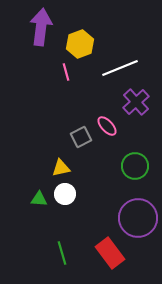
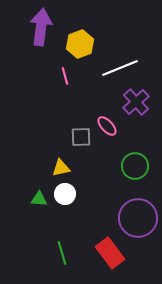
pink line: moved 1 px left, 4 px down
gray square: rotated 25 degrees clockwise
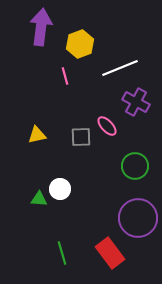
purple cross: rotated 20 degrees counterclockwise
yellow triangle: moved 24 px left, 33 px up
white circle: moved 5 px left, 5 px up
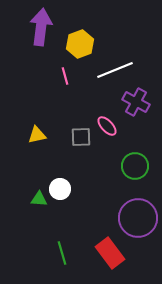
white line: moved 5 px left, 2 px down
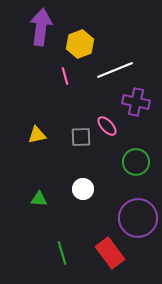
purple cross: rotated 16 degrees counterclockwise
green circle: moved 1 px right, 4 px up
white circle: moved 23 px right
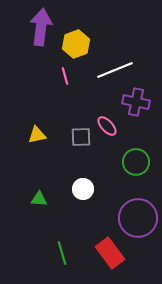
yellow hexagon: moved 4 px left
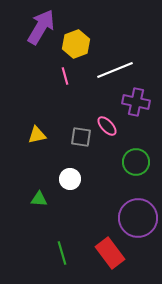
purple arrow: rotated 24 degrees clockwise
gray square: rotated 10 degrees clockwise
white circle: moved 13 px left, 10 px up
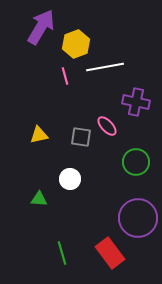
white line: moved 10 px left, 3 px up; rotated 12 degrees clockwise
yellow triangle: moved 2 px right
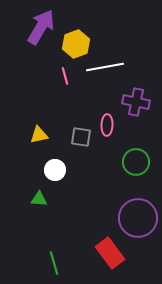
pink ellipse: moved 1 px up; rotated 45 degrees clockwise
white circle: moved 15 px left, 9 px up
green line: moved 8 px left, 10 px down
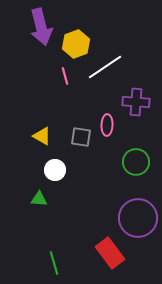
purple arrow: rotated 135 degrees clockwise
white line: rotated 24 degrees counterclockwise
purple cross: rotated 8 degrees counterclockwise
yellow triangle: moved 3 px right, 1 px down; rotated 42 degrees clockwise
